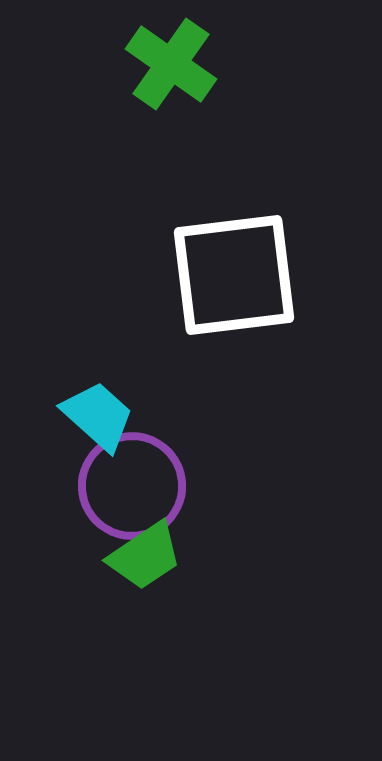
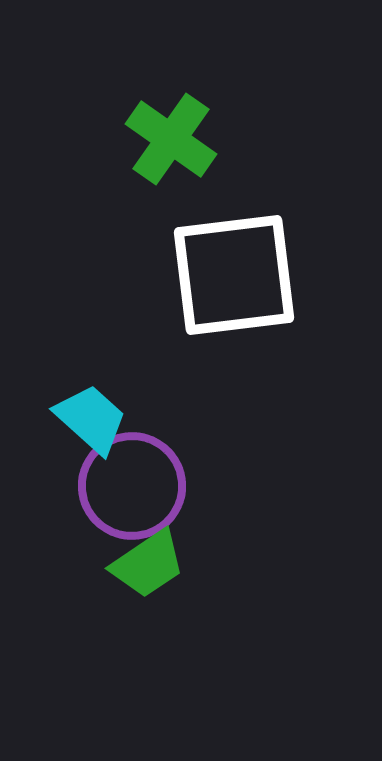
green cross: moved 75 px down
cyan trapezoid: moved 7 px left, 3 px down
green trapezoid: moved 3 px right, 8 px down
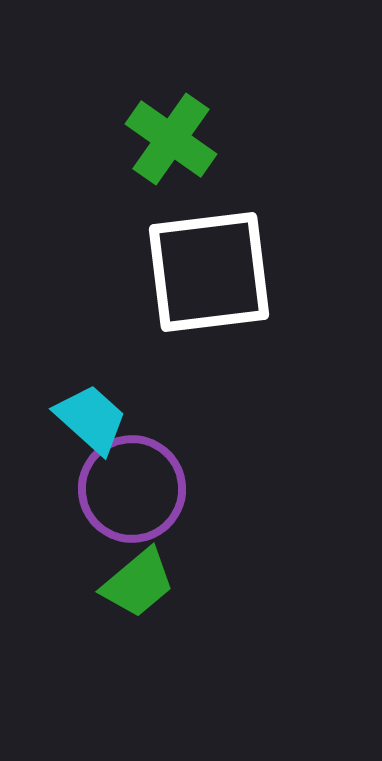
white square: moved 25 px left, 3 px up
purple circle: moved 3 px down
green trapezoid: moved 10 px left, 19 px down; rotated 6 degrees counterclockwise
